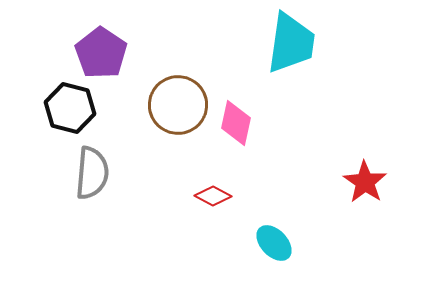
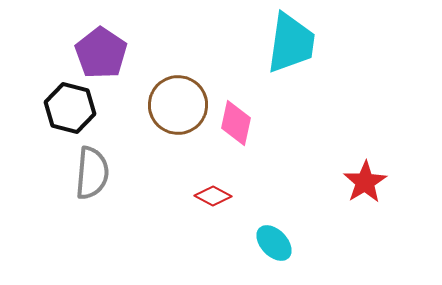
red star: rotated 6 degrees clockwise
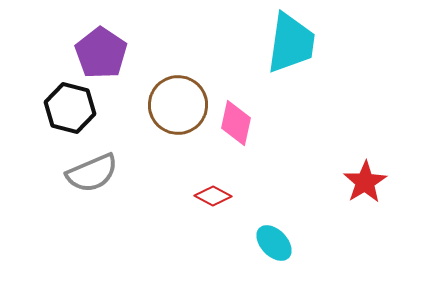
gray semicircle: rotated 62 degrees clockwise
